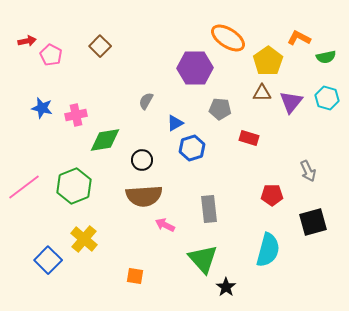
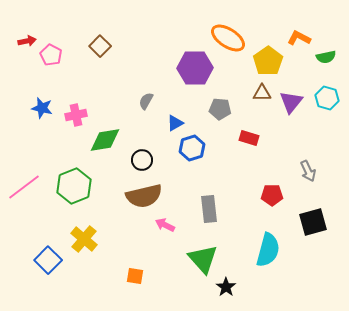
brown semicircle: rotated 9 degrees counterclockwise
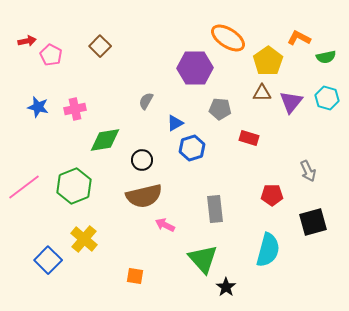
blue star: moved 4 px left, 1 px up
pink cross: moved 1 px left, 6 px up
gray rectangle: moved 6 px right
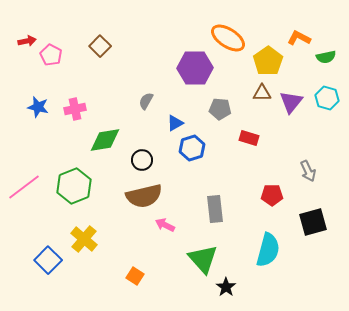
orange square: rotated 24 degrees clockwise
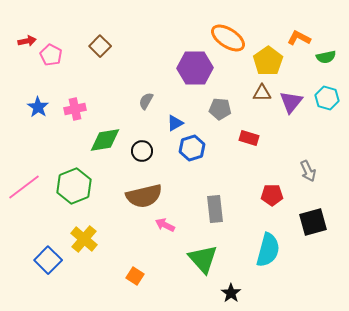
blue star: rotated 20 degrees clockwise
black circle: moved 9 px up
black star: moved 5 px right, 6 px down
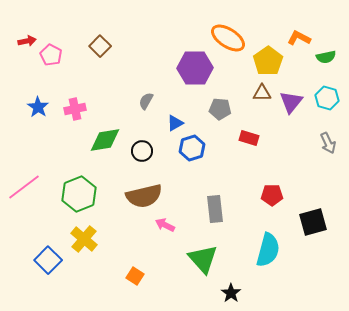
gray arrow: moved 20 px right, 28 px up
green hexagon: moved 5 px right, 8 px down
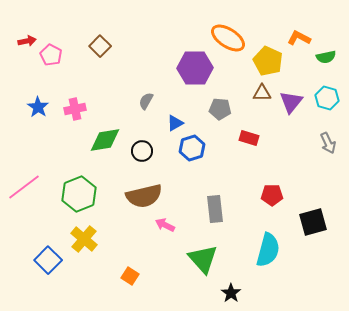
yellow pentagon: rotated 12 degrees counterclockwise
orange square: moved 5 px left
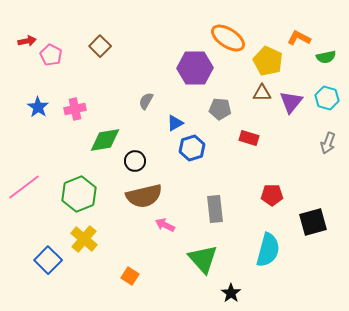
gray arrow: rotated 45 degrees clockwise
black circle: moved 7 px left, 10 px down
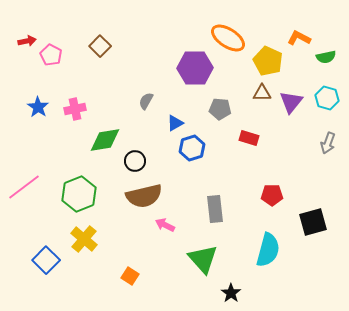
blue square: moved 2 px left
